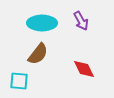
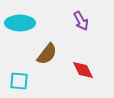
cyan ellipse: moved 22 px left
brown semicircle: moved 9 px right
red diamond: moved 1 px left, 1 px down
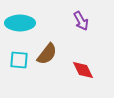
cyan square: moved 21 px up
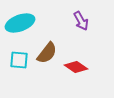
cyan ellipse: rotated 20 degrees counterclockwise
brown semicircle: moved 1 px up
red diamond: moved 7 px left, 3 px up; rotated 30 degrees counterclockwise
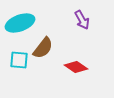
purple arrow: moved 1 px right, 1 px up
brown semicircle: moved 4 px left, 5 px up
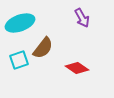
purple arrow: moved 2 px up
cyan square: rotated 24 degrees counterclockwise
red diamond: moved 1 px right, 1 px down
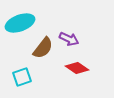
purple arrow: moved 13 px left, 21 px down; rotated 36 degrees counterclockwise
cyan square: moved 3 px right, 17 px down
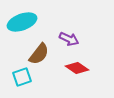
cyan ellipse: moved 2 px right, 1 px up
brown semicircle: moved 4 px left, 6 px down
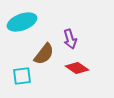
purple arrow: moved 1 px right; rotated 48 degrees clockwise
brown semicircle: moved 5 px right
cyan square: moved 1 px up; rotated 12 degrees clockwise
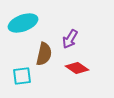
cyan ellipse: moved 1 px right, 1 px down
purple arrow: rotated 48 degrees clockwise
brown semicircle: rotated 25 degrees counterclockwise
